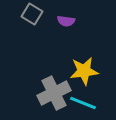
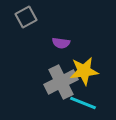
gray square: moved 6 px left, 3 px down; rotated 30 degrees clockwise
purple semicircle: moved 5 px left, 22 px down
gray cross: moved 7 px right, 11 px up
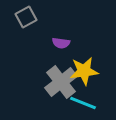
gray cross: rotated 12 degrees counterclockwise
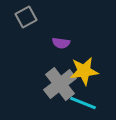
gray cross: moved 1 px left, 2 px down
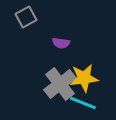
yellow star: moved 7 px down
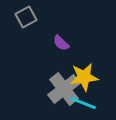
purple semicircle: rotated 36 degrees clockwise
yellow star: moved 1 px up
gray cross: moved 4 px right, 5 px down
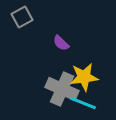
gray square: moved 4 px left
gray cross: moved 2 px left; rotated 28 degrees counterclockwise
